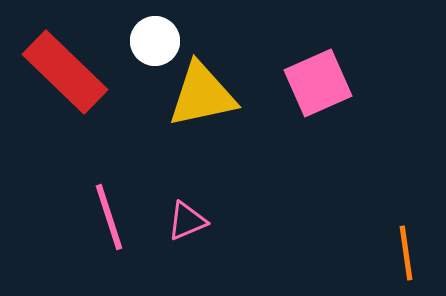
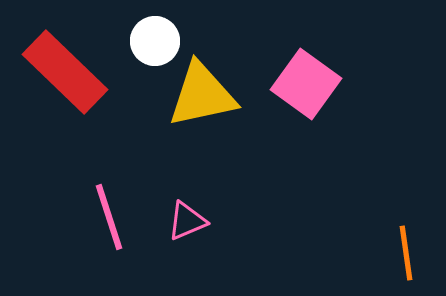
pink square: moved 12 px left, 1 px down; rotated 30 degrees counterclockwise
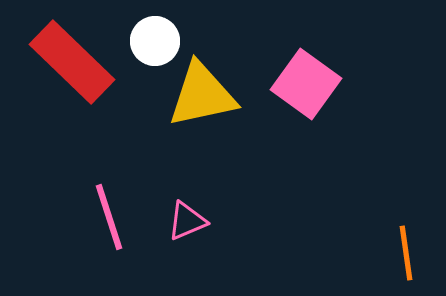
red rectangle: moved 7 px right, 10 px up
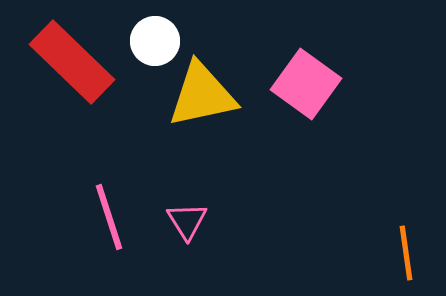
pink triangle: rotated 39 degrees counterclockwise
